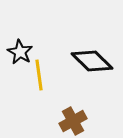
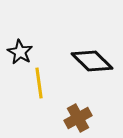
yellow line: moved 8 px down
brown cross: moved 5 px right, 3 px up
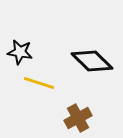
black star: rotated 20 degrees counterclockwise
yellow line: rotated 64 degrees counterclockwise
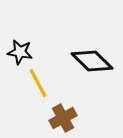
yellow line: moved 1 px left; rotated 44 degrees clockwise
brown cross: moved 15 px left
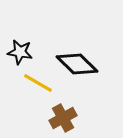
black diamond: moved 15 px left, 3 px down
yellow line: rotated 32 degrees counterclockwise
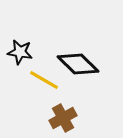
black diamond: moved 1 px right
yellow line: moved 6 px right, 3 px up
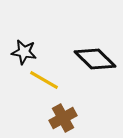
black star: moved 4 px right
black diamond: moved 17 px right, 5 px up
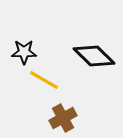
black star: rotated 10 degrees counterclockwise
black diamond: moved 1 px left, 3 px up
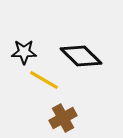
black diamond: moved 13 px left
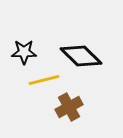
yellow line: rotated 44 degrees counterclockwise
brown cross: moved 6 px right, 11 px up
